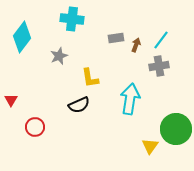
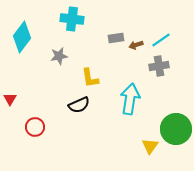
cyan line: rotated 18 degrees clockwise
brown arrow: rotated 128 degrees counterclockwise
gray star: rotated 12 degrees clockwise
red triangle: moved 1 px left, 1 px up
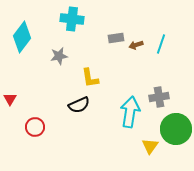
cyan line: moved 4 px down; rotated 36 degrees counterclockwise
gray cross: moved 31 px down
cyan arrow: moved 13 px down
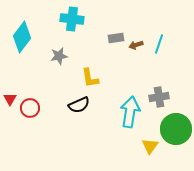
cyan line: moved 2 px left
red circle: moved 5 px left, 19 px up
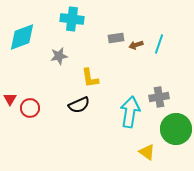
cyan diamond: rotated 32 degrees clockwise
yellow triangle: moved 3 px left, 6 px down; rotated 30 degrees counterclockwise
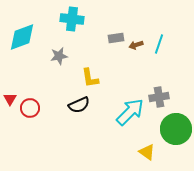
cyan arrow: rotated 36 degrees clockwise
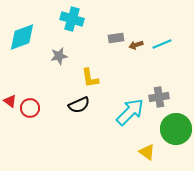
cyan cross: rotated 10 degrees clockwise
cyan line: moved 3 px right; rotated 48 degrees clockwise
red triangle: moved 2 px down; rotated 24 degrees counterclockwise
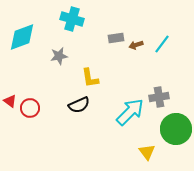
cyan line: rotated 30 degrees counterclockwise
yellow triangle: rotated 18 degrees clockwise
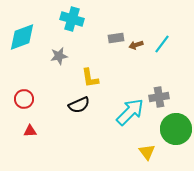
red triangle: moved 20 px right, 30 px down; rotated 40 degrees counterclockwise
red circle: moved 6 px left, 9 px up
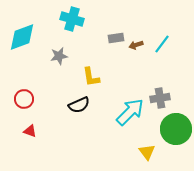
yellow L-shape: moved 1 px right, 1 px up
gray cross: moved 1 px right, 1 px down
red triangle: rotated 24 degrees clockwise
